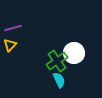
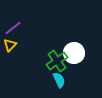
purple line: rotated 24 degrees counterclockwise
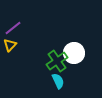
cyan semicircle: moved 1 px left, 1 px down
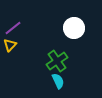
white circle: moved 25 px up
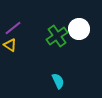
white circle: moved 5 px right, 1 px down
yellow triangle: rotated 40 degrees counterclockwise
green cross: moved 25 px up
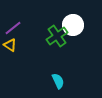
white circle: moved 6 px left, 4 px up
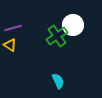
purple line: rotated 24 degrees clockwise
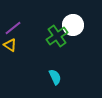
purple line: rotated 24 degrees counterclockwise
cyan semicircle: moved 3 px left, 4 px up
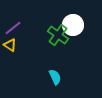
green cross: moved 1 px right, 1 px up; rotated 20 degrees counterclockwise
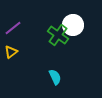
yellow triangle: moved 1 px right, 7 px down; rotated 48 degrees clockwise
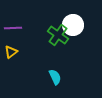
purple line: rotated 36 degrees clockwise
